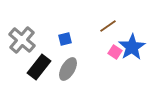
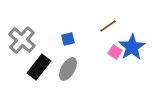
blue square: moved 3 px right
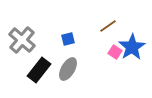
black rectangle: moved 3 px down
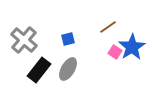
brown line: moved 1 px down
gray cross: moved 2 px right
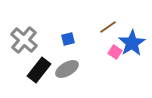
blue star: moved 4 px up
gray ellipse: moved 1 px left; rotated 30 degrees clockwise
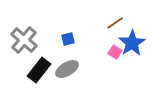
brown line: moved 7 px right, 4 px up
